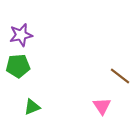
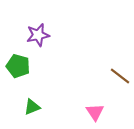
purple star: moved 17 px right
green pentagon: rotated 20 degrees clockwise
pink triangle: moved 7 px left, 6 px down
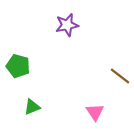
purple star: moved 29 px right, 10 px up
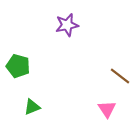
pink triangle: moved 12 px right, 3 px up
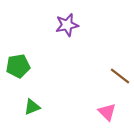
green pentagon: rotated 25 degrees counterclockwise
pink triangle: moved 3 px down; rotated 12 degrees counterclockwise
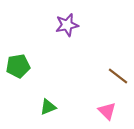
brown line: moved 2 px left
green triangle: moved 16 px right
pink triangle: moved 1 px up
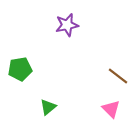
green pentagon: moved 2 px right, 3 px down
green triangle: rotated 18 degrees counterclockwise
pink triangle: moved 4 px right, 2 px up
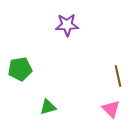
purple star: rotated 10 degrees clockwise
brown line: rotated 40 degrees clockwise
green triangle: rotated 24 degrees clockwise
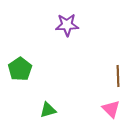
green pentagon: rotated 25 degrees counterclockwise
brown line: rotated 10 degrees clockwise
green triangle: moved 3 px down
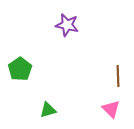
purple star: rotated 15 degrees clockwise
